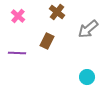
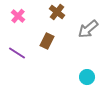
purple line: rotated 30 degrees clockwise
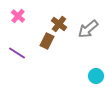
brown cross: moved 2 px right, 12 px down
cyan circle: moved 9 px right, 1 px up
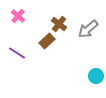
brown rectangle: rotated 21 degrees clockwise
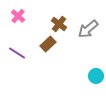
brown rectangle: moved 1 px right, 3 px down
